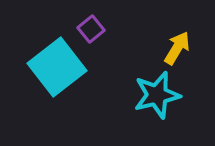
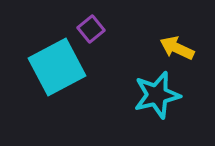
yellow arrow: rotated 96 degrees counterclockwise
cyan square: rotated 10 degrees clockwise
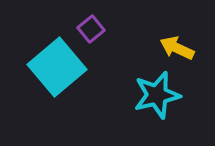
cyan square: rotated 12 degrees counterclockwise
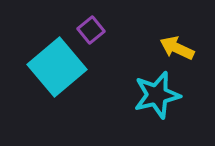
purple square: moved 1 px down
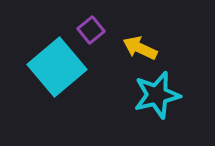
yellow arrow: moved 37 px left
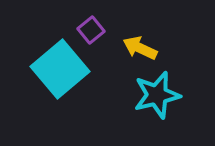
cyan square: moved 3 px right, 2 px down
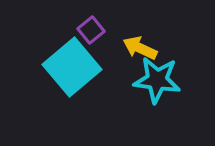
cyan square: moved 12 px right, 2 px up
cyan star: moved 15 px up; rotated 21 degrees clockwise
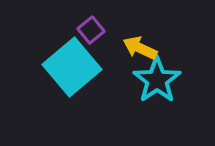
cyan star: rotated 30 degrees clockwise
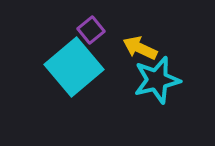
cyan square: moved 2 px right
cyan star: rotated 21 degrees clockwise
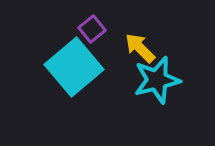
purple square: moved 1 px right, 1 px up
yellow arrow: rotated 20 degrees clockwise
